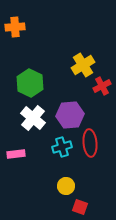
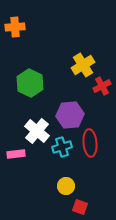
white cross: moved 4 px right, 13 px down
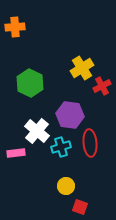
yellow cross: moved 1 px left, 3 px down
purple hexagon: rotated 12 degrees clockwise
cyan cross: moved 1 px left
pink rectangle: moved 1 px up
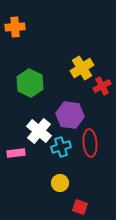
white cross: moved 2 px right
yellow circle: moved 6 px left, 3 px up
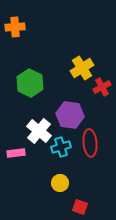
red cross: moved 1 px down
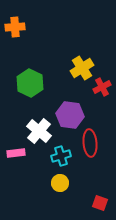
cyan cross: moved 9 px down
red square: moved 20 px right, 4 px up
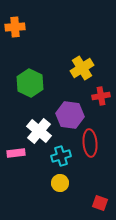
red cross: moved 1 px left, 9 px down; rotated 18 degrees clockwise
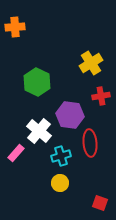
yellow cross: moved 9 px right, 5 px up
green hexagon: moved 7 px right, 1 px up
pink rectangle: rotated 42 degrees counterclockwise
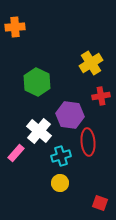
red ellipse: moved 2 px left, 1 px up
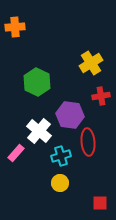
red square: rotated 21 degrees counterclockwise
